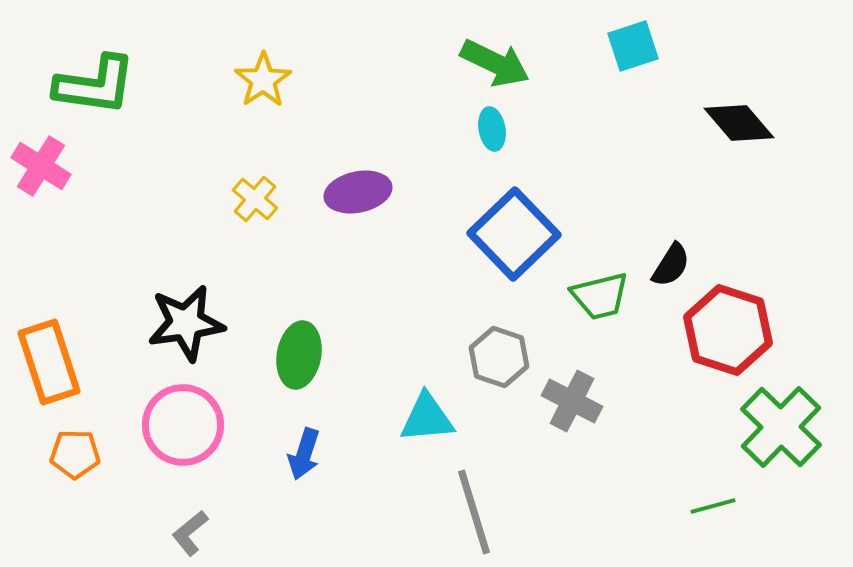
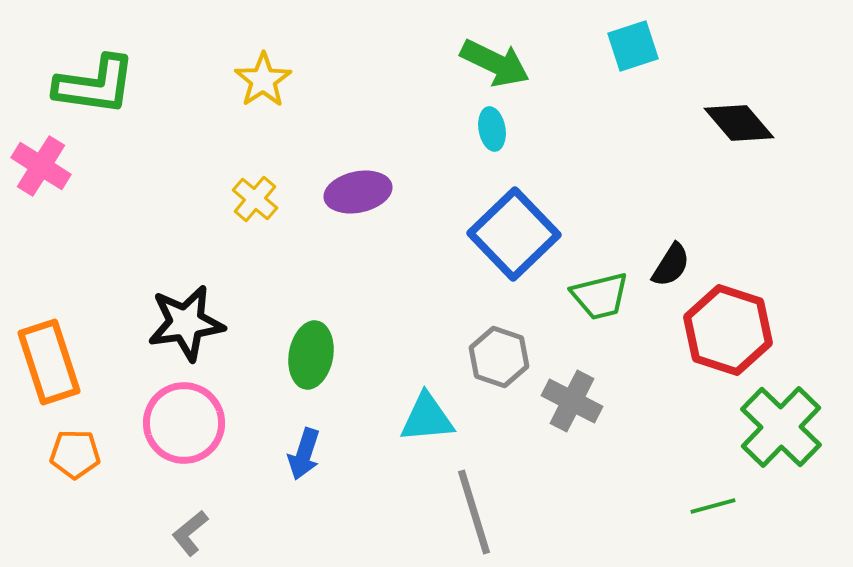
green ellipse: moved 12 px right
pink circle: moved 1 px right, 2 px up
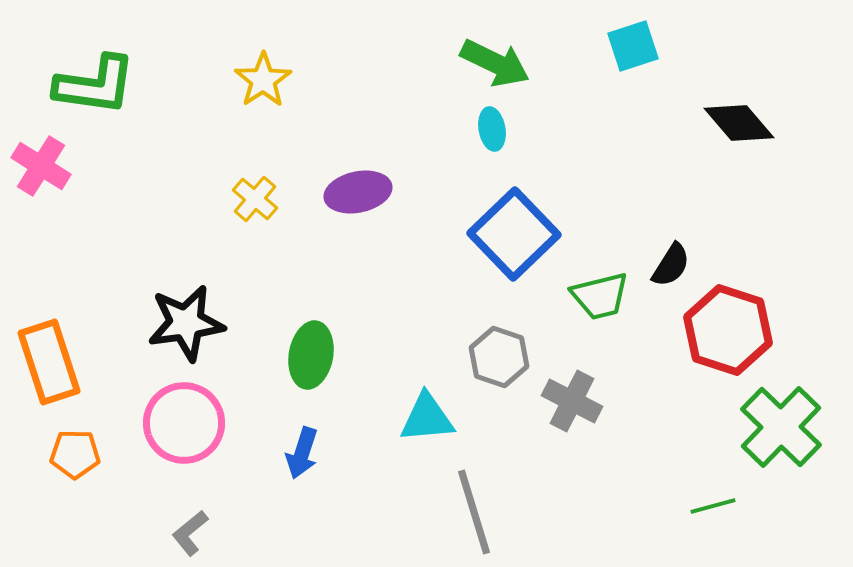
blue arrow: moved 2 px left, 1 px up
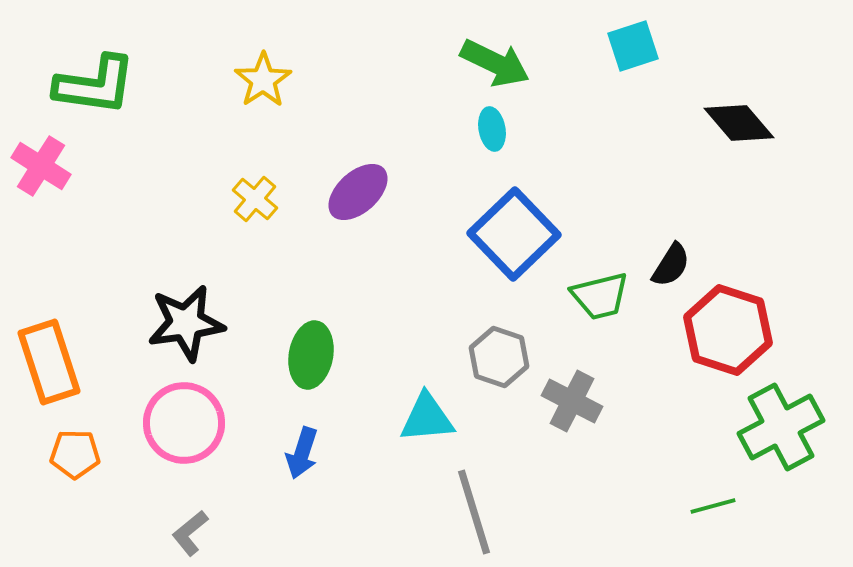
purple ellipse: rotated 30 degrees counterclockwise
green cross: rotated 18 degrees clockwise
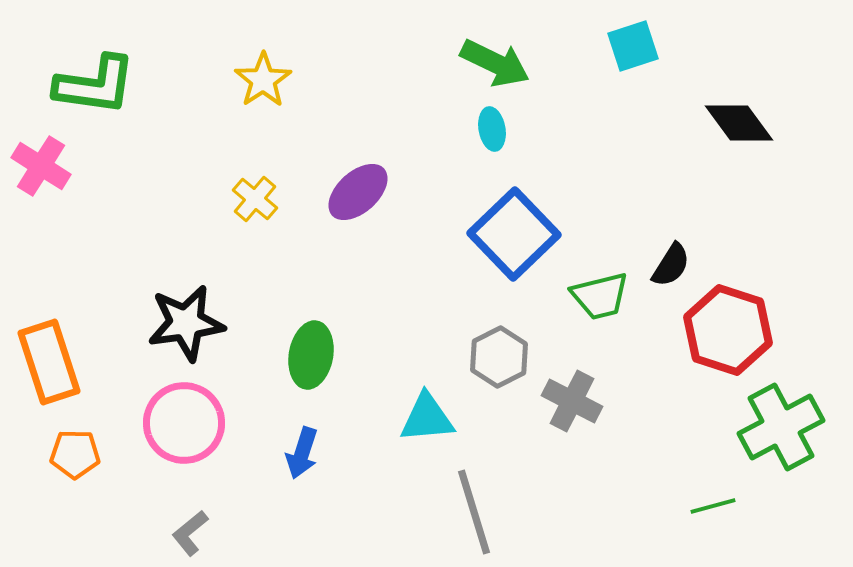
black diamond: rotated 4 degrees clockwise
gray hexagon: rotated 14 degrees clockwise
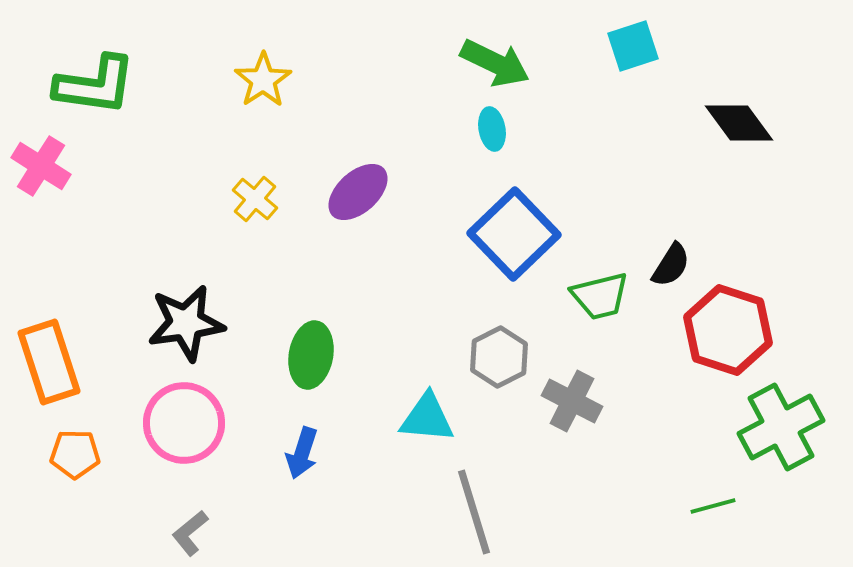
cyan triangle: rotated 10 degrees clockwise
